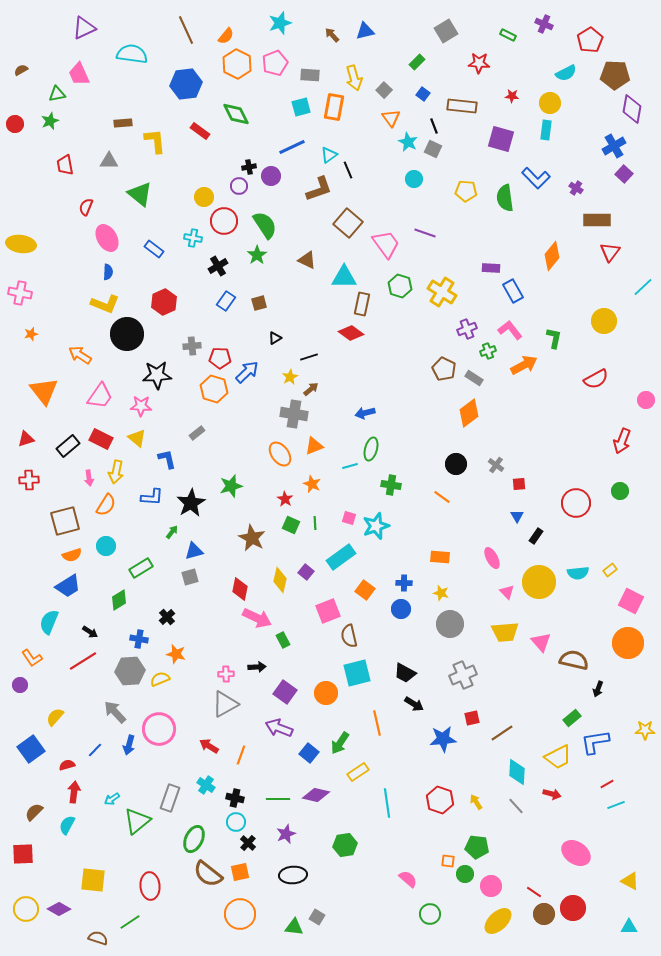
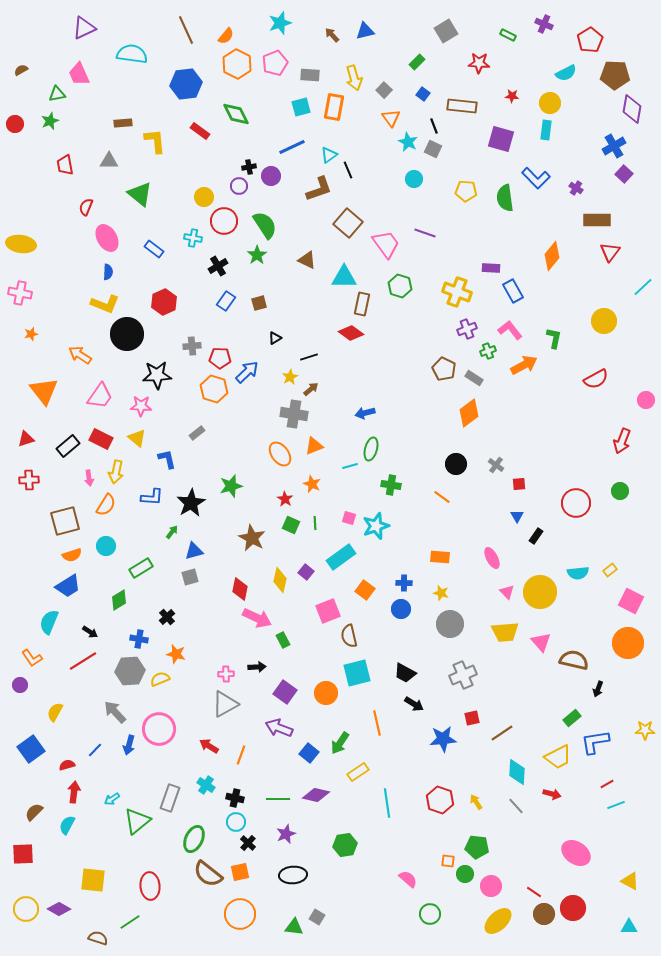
yellow cross at (442, 292): moved 15 px right; rotated 12 degrees counterclockwise
yellow circle at (539, 582): moved 1 px right, 10 px down
yellow semicircle at (55, 717): moved 5 px up; rotated 12 degrees counterclockwise
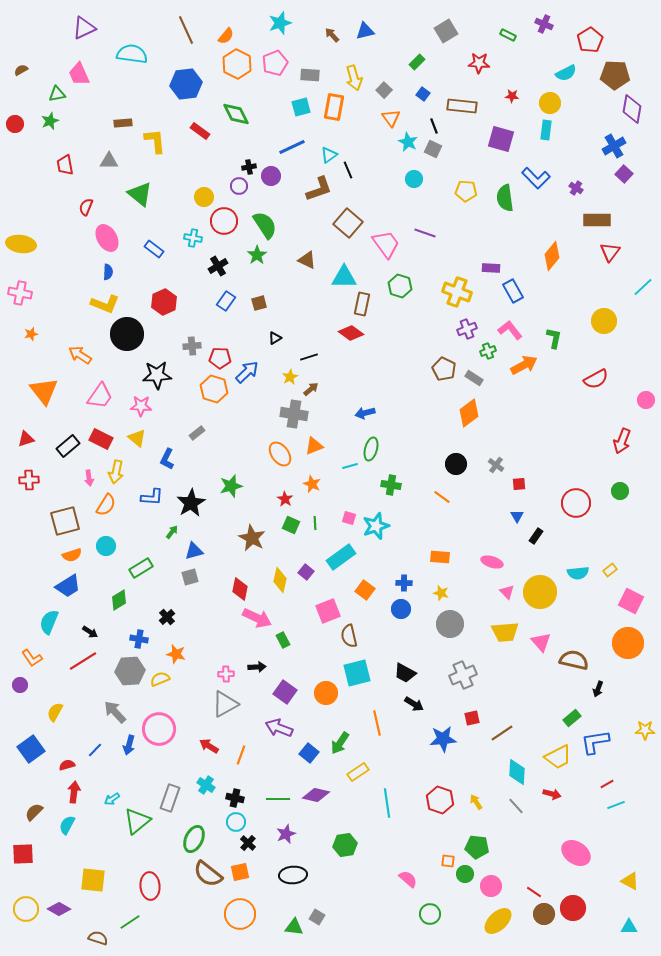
blue L-shape at (167, 459): rotated 140 degrees counterclockwise
pink ellipse at (492, 558): moved 4 px down; rotated 45 degrees counterclockwise
